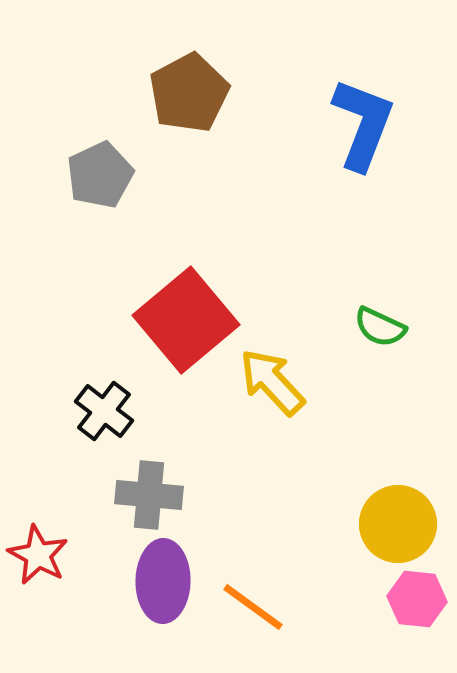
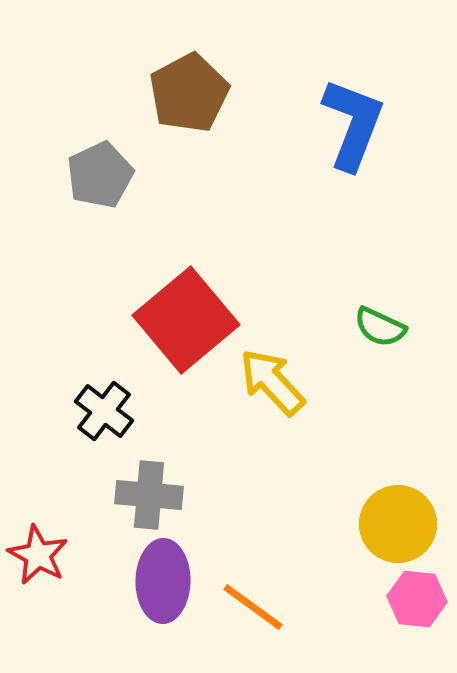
blue L-shape: moved 10 px left
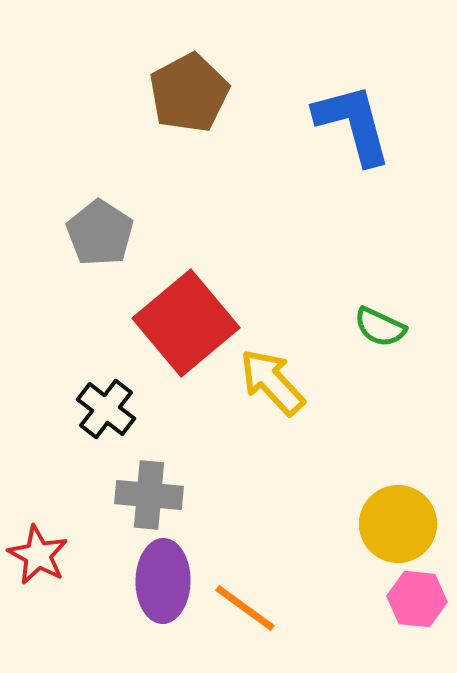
blue L-shape: rotated 36 degrees counterclockwise
gray pentagon: moved 58 px down; rotated 14 degrees counterclockwise
red square: moved 3 px down
black cross: moved 2 px right, 2 px up
orange line: moved 8 px left, 1 px down
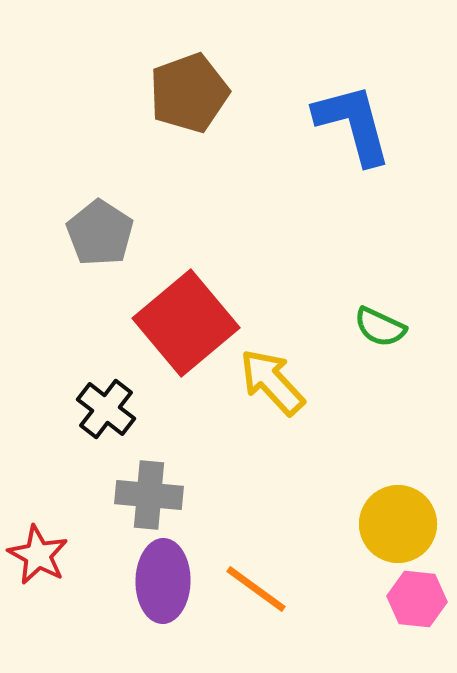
brown pentagon: rotated 8 degrees clockwise
orange line: moved 11 px right, 19 px up
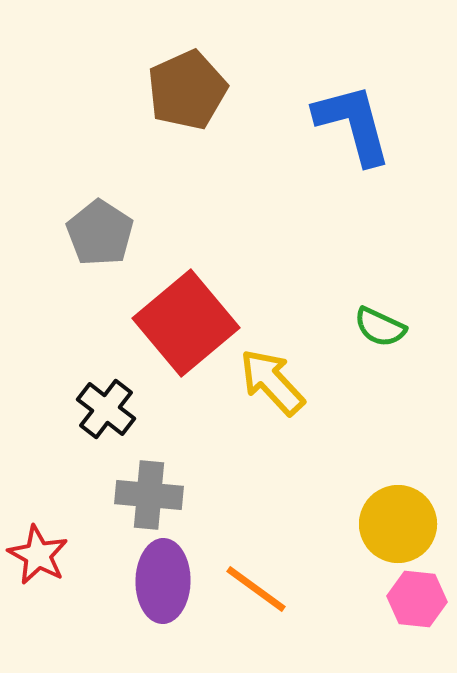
brown pentagon: moved 2 px left, 3 px up; rotated 4 degrees counterclockwise
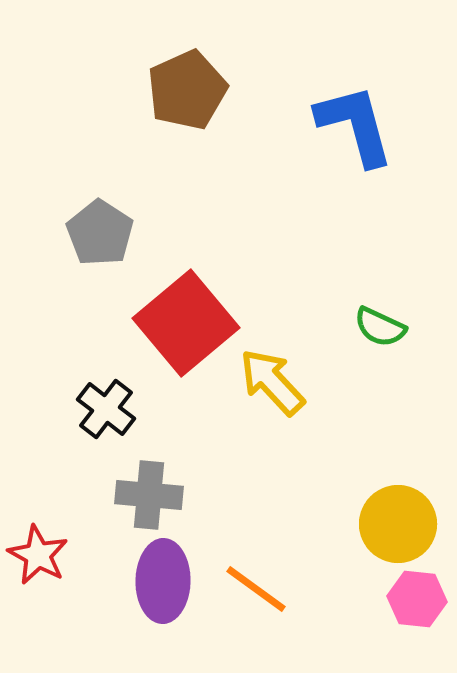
blue L-shape: moved 2 px right, 1 px down
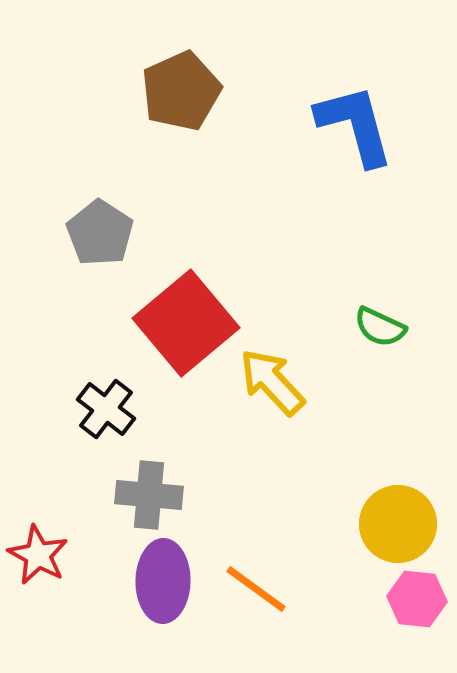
brown pentagon: moved 6 px left, 1 px down
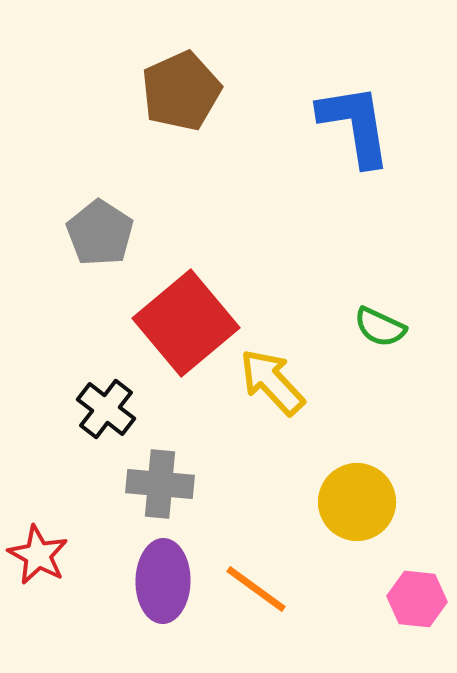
blue L-shape: rotated 6 degrees clockwise
gray cross: moved 11 px right, 11 px up
yellow circle: moved 41 px left, 22 px up
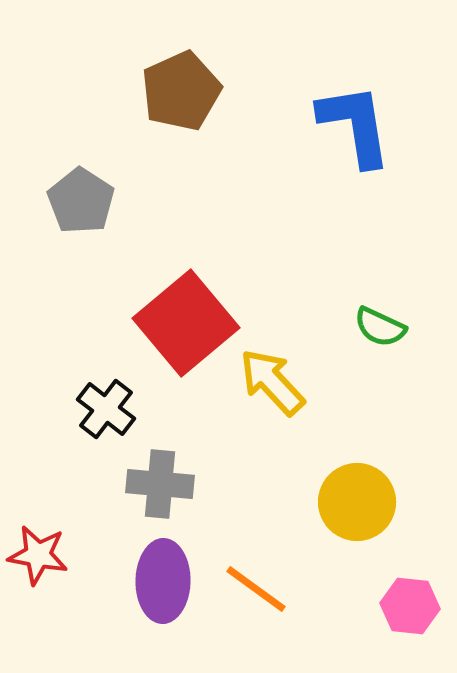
gray pentagon: moved 19 px left, 32 px up
red star: rotated 18 degrees counterclockwise
pink hexagon: moved 7 px left, 7 px down
